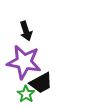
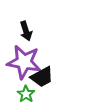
black trapezoid: moved 1 px right, 6 px up
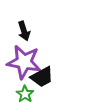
black arrow: moved 2 px left
green star: moved 1 px left
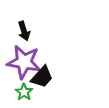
black trapezoid: rotated 20 degrees counterclockwise
green star: moved 1 px left, 2 px up
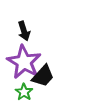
purple star: rotated 20 degrees clockwise
black trapezoid: moved 1 px right, 1 px up
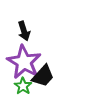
green star: moved 1 px left, 6 px up
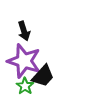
purple star: moved 1 px up; rotated 12 degrees counterclockwise
green star: moved 2 px right
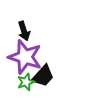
purple star: moved 1 px right, 4 px up
green star: moved 1 px right, 4 px up; rotated 18 degrees clockwise
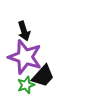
green star: moved 3 px down
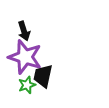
black trapezoid: rotated 150 degrees clockwise
green star: moved 1 px right
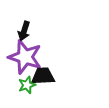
black arrow: rotated 36 degrees clockwise
black trapezoid: rotated 75 degrees clockwise
